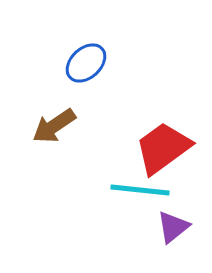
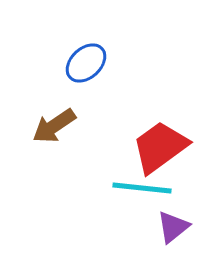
red trapezoid: moved 3 px left, 1 px up
cyan line: moved 2 px right, 2 px up
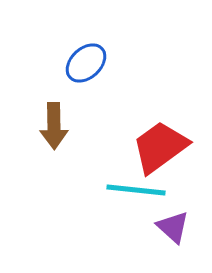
brown arrow: rotated 57 degrees counterclockwise
cyan line: moved 6 px left, 2 px down
purple triangle: rotated 39 degrees counterclockwise
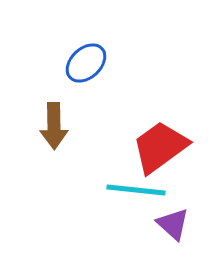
purple triangle: moved 3 px up
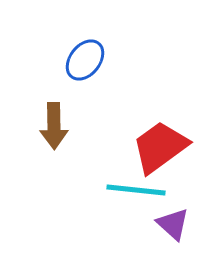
blue ellipse: moved 1 px left, 3 px up; rotated 9 degrees counterclockwise
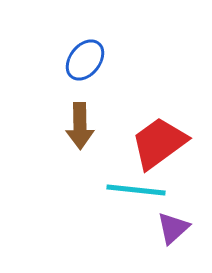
brown arrow: moved 26 px right
red trapezoid: moved 1 px left, 4 px up
purple triangle: moved 4 px down; rotated 36 degrees clockwise
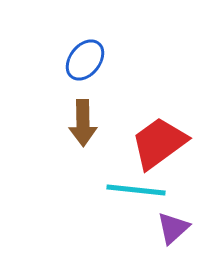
brown arrow: moved 3 px right, 3 px up
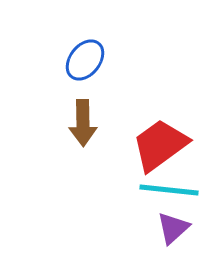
red trapezoid: moved 1 px right, 2 px down
cyan line: moved 33 px right
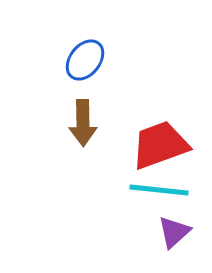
red trapezoid: rotated 16 degrees clockwise
cyan line: moved 10 px left
purple triangle: moved 1 px right, 4 px down
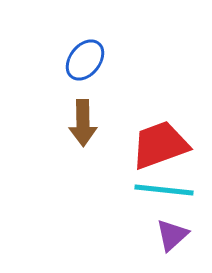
cyan line: moved 5 px right
purple triangle: moved 2 px left, 3 px down
